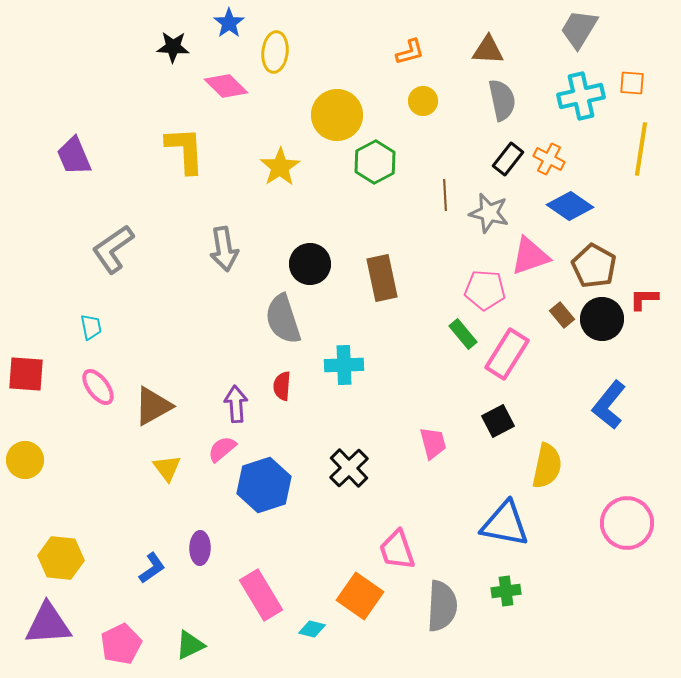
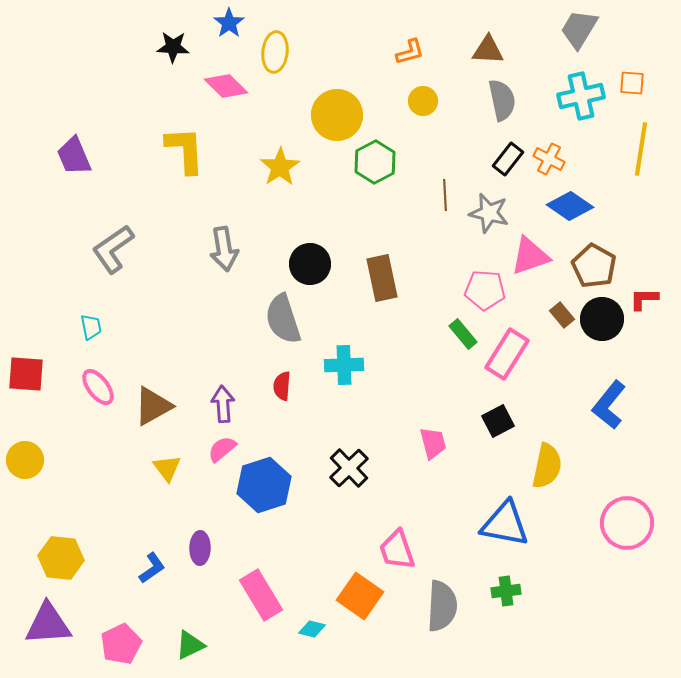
purple arrow at (236, 404): moved 13 px left
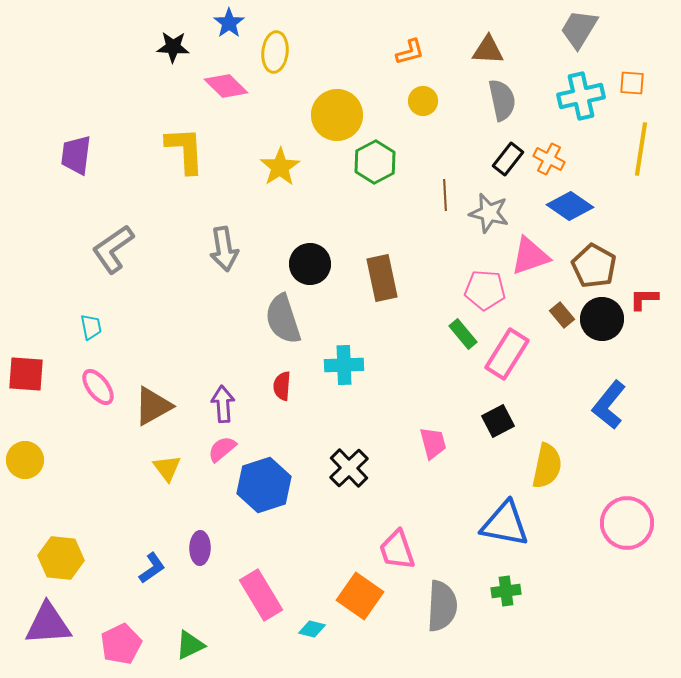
purple trapezoid at (74, 156): moved 2 px right, 1 px up; rotated 30 degrees clockwise
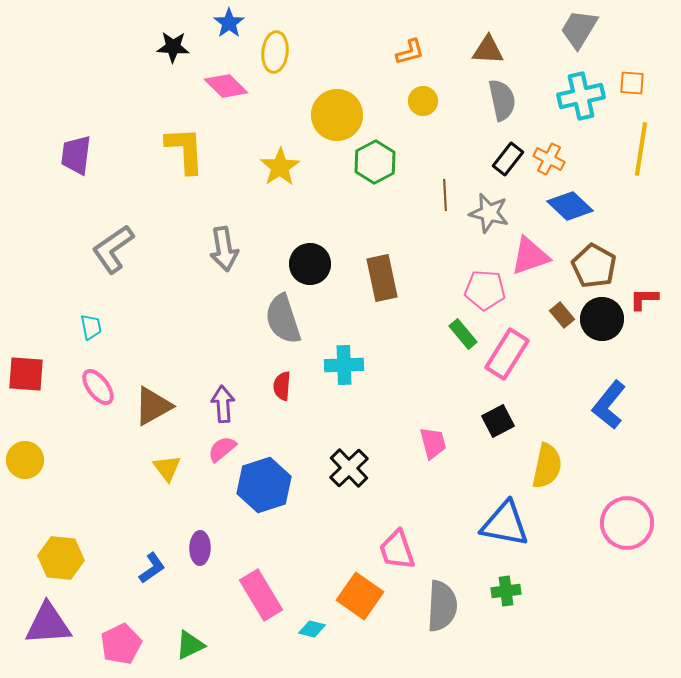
blue diamond at (570, 206): rotated 9 degrees clockwise
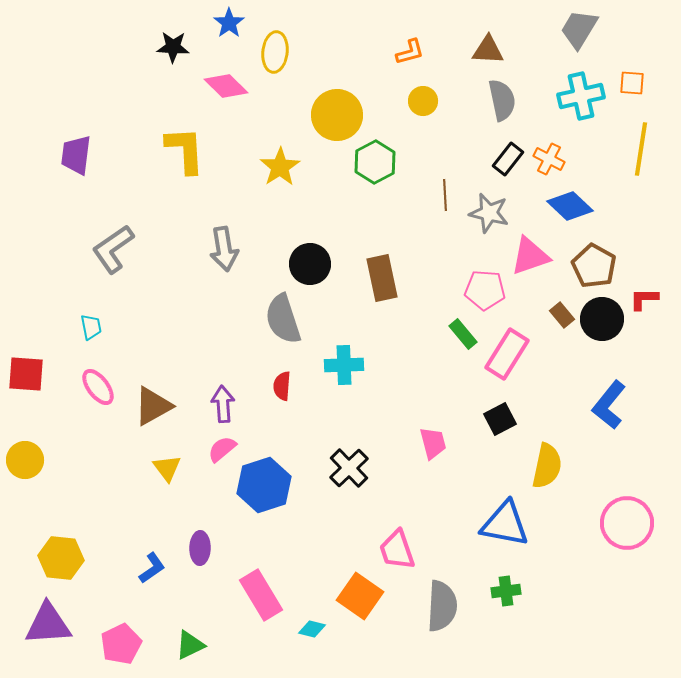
black square at (498, 421): moved 2 px right, 2 px up
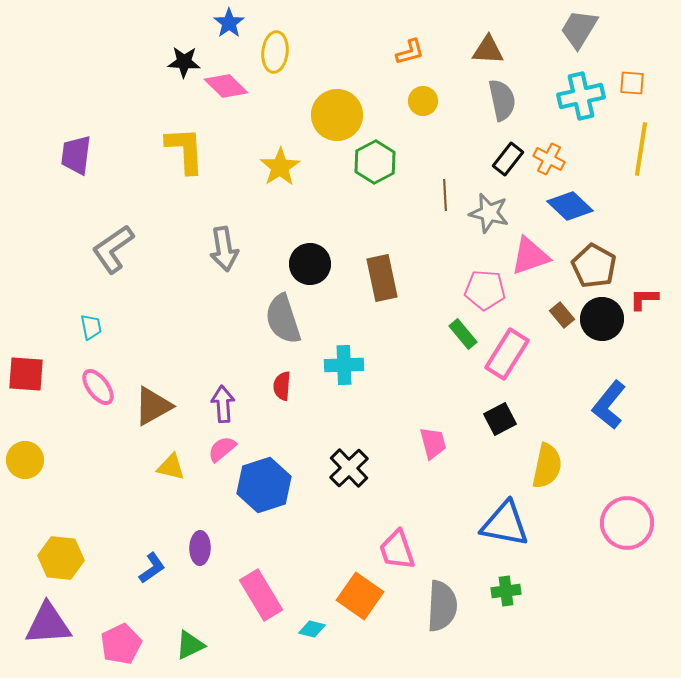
black star at (173, 47): moved 11 px right, 15 px down
yellow triangle at (167, 468): moved 4 px right, 1 px up; rotated 40 degrees counterclockwise
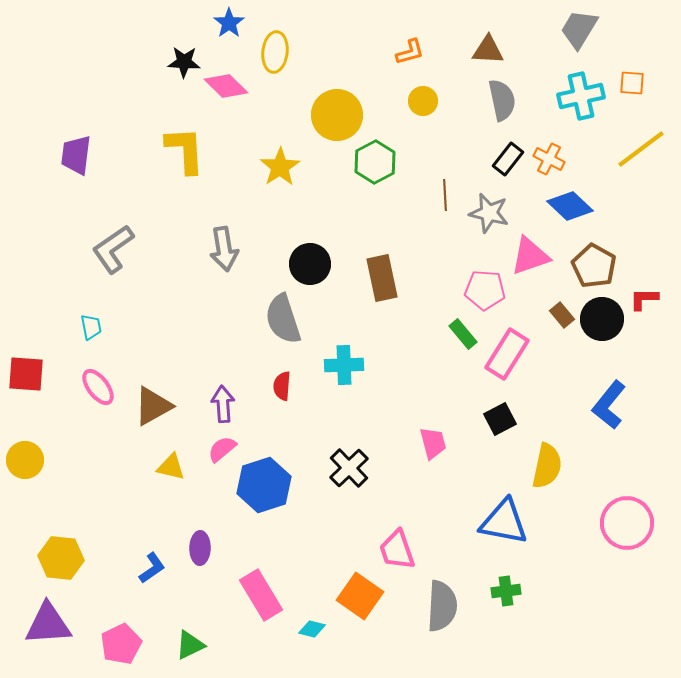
yellow line at (641, 149): rotated 44 degrees clockwise
blue triangle at (505, 524): moved 1 px left, 2 px up
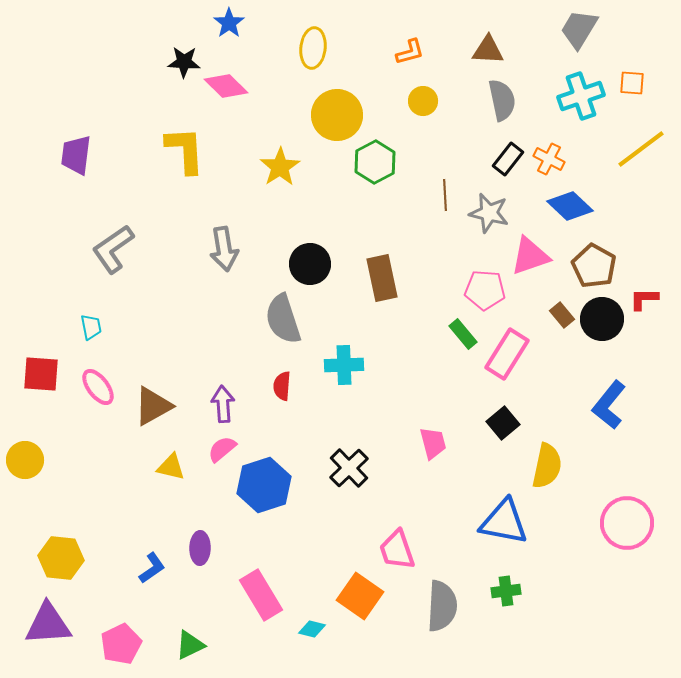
yellow ellipse at (275, 52): moved 38 px right, 4 px up
cyan cross at (581, 96): rotated 6 degrees counterclockwise
red square at (26, 374): moved 15 px right
black square at (500, 419): moved 3 px right, 4 px down; rotated 12 degrees counterclockwise
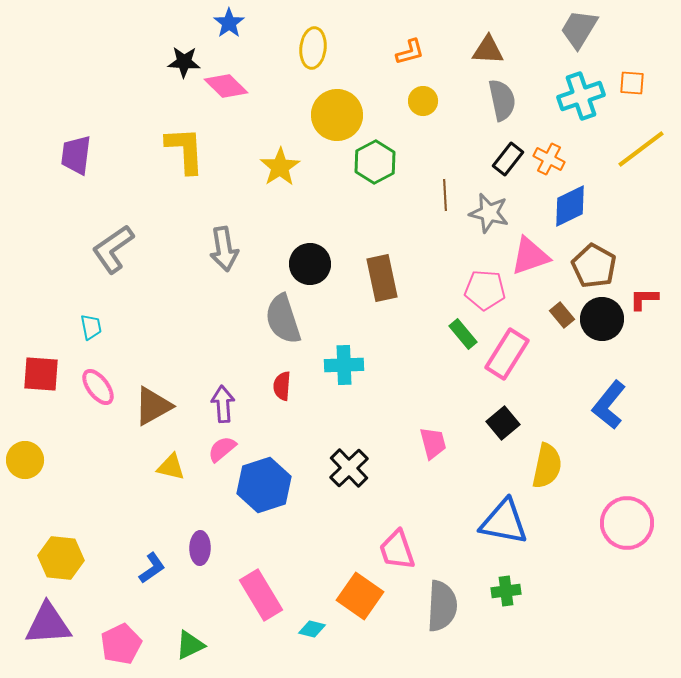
blue diamond at (570, 206): rotated 69 degrees counterclockwise
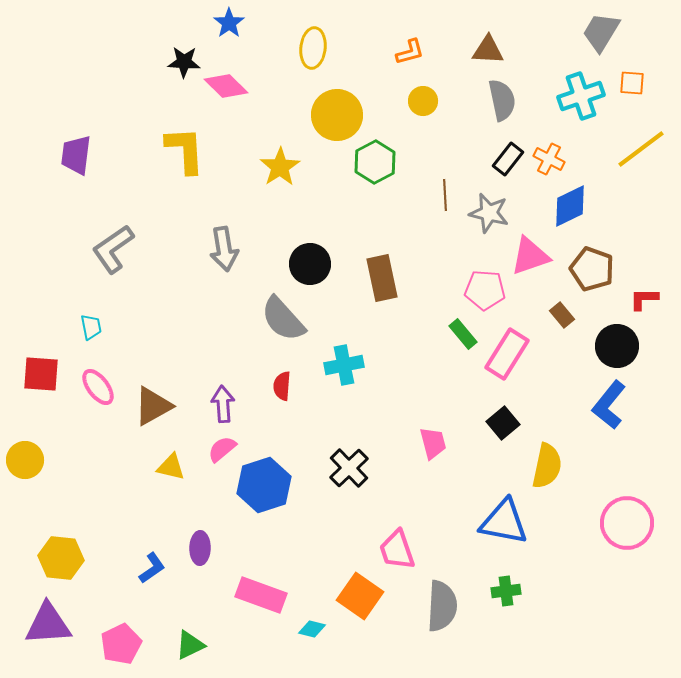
gray trapezoid at (579, 29): moved 22 px right, 3 px down
brown pentagon at (594, 266): moved 2 px left, 3 px down; rotated 9 degrees counterclockwise
gray semicircle at (283, 319): rotated 24 degrees counterclockwise
black circle at (602, 319): moved 15 px right, 27 px down
cyan cross at (344, 365): rotated 9 degrees counterclockwise
pink rectangle at (261, 595): rotated 39 degrees counterclockwise
